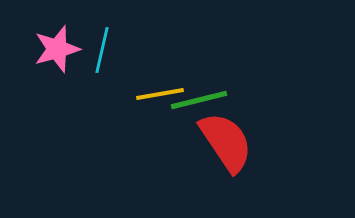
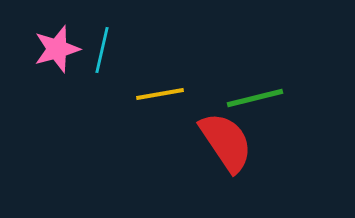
green line: moved 56 px right, 2 px up
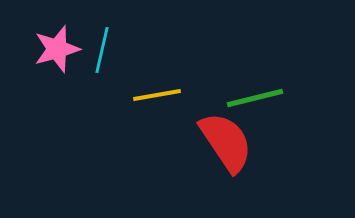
yellow line: moved 3 px left, 1 px down
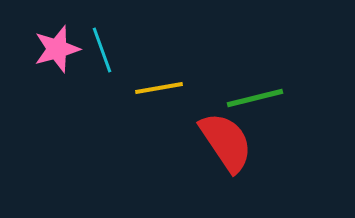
cyan line: rotated 33 degrees counterclockwise
yellow line: moved 2 px right, 7 px up
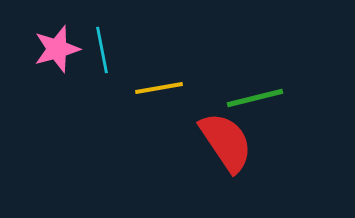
cyan line: rotated 9 degrees clockwise
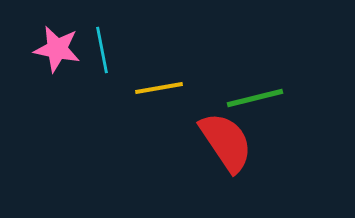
pink star: rotated 27 degrees clockwise
